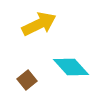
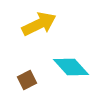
brown square: rotated 12 degrees clockwise
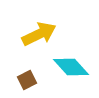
yellow arrow: moved 10 px down
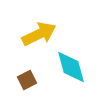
cyan diamond: rotated 27 degrees clockwise
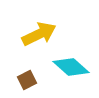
cyan diamond: rotated 33 degrees counterclockwise
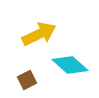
cyan diamond: moved 1 px left, 2 px up
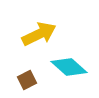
cyan diamond: moved 1 px left, 2 px down
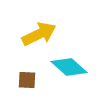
brown square: rotated 30 degrees clockwise
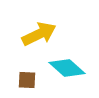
cyan diamond: moved 2 px left, 1 px down
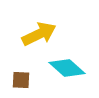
brown square: moved 6 px left
